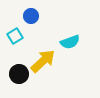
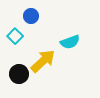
cyan square: rotated 14 degrees counterclockwise
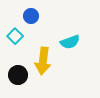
yellow arrow: rotated 140 degrees clockwise
black circle: moved 1 px left, 1 px down
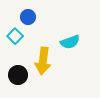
blue circle: moved 3 px left, 1 px down
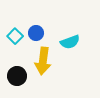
blue circle: moved 8 px right, 16 px down
black circle: moved 1 px left, 1 px down
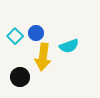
cyan semicircle: moved 1 px left, 4 px down
yellow arrow: moved 4 px up
black circle: moved 3 px right, 1 px down
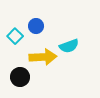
blue circle: moved 7 px up
yellow arrow: rotated 100 degrees counterclockwise
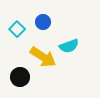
blue circle: moved 7 px right, 4 px up
cyan square: moved 2 px right, 7 px up
yellow arrow: rotated 36 degrees clockwise
